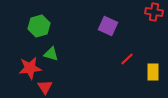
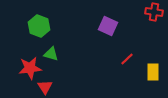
green hexagon: rotated 25 degrees counterclockwise
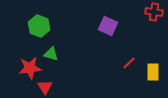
red line: moved 2 px right, 4 px down
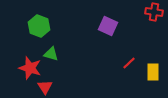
red star: rotated 25 degrees clockwise
